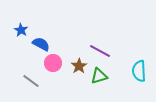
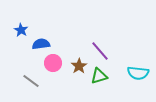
blue semicircle: rotated 36 degrees counterclockwise
purple line: rotated 20 degrees clockwise
cyan semicircle: moved 1 px left, 2 px down; rotated 80 degrees counterclockwise
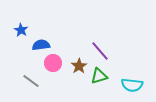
blue semicircle: moved 1 px down
cyan semicircle: moved 6 px left, 12 px down
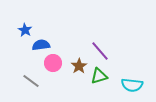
blue star: moved 4 px right
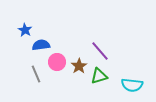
pink circle: moved 4 px right, 1 px up
gray line: moved 5 px right, 7 px up; rotated 30 degrees clockwise
